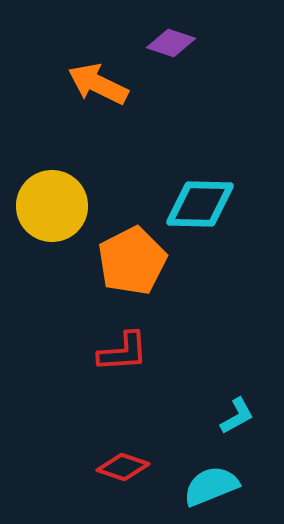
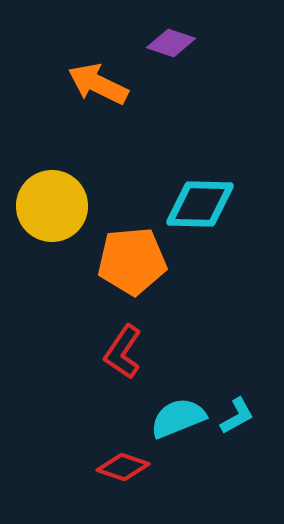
orange pentagon: rotated 22 degrees clockwise
red L-shape: rotated 128 degrees clockwise
cyan semicircle: moved 33 px left, 68 px up
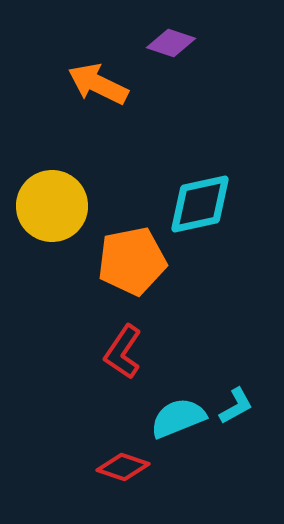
cyan diamond: rotated 14 degrees counterclockwise
orange pentagon: rotated 6 degrees counterclockwise
cyan L-shape: moved 1 px left, 10 px up
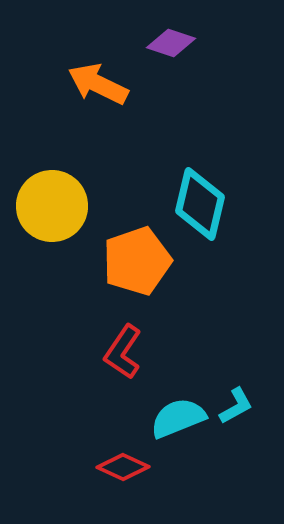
cyan diamond: rotated 64 degrees counterclockwise
orange pentagon: moved 5 px right; rotated 8 degrees counterclockwise
red diamond: rotated 6 degrees clockwise
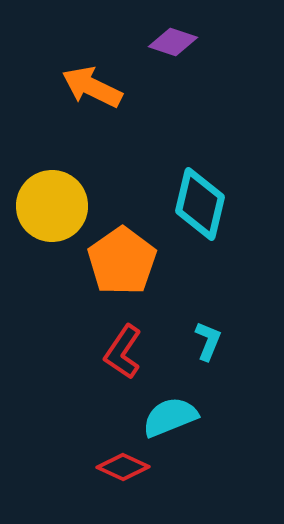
purple diamond: moved 2 px right, 1 px up
orange arrow: moved 6 px left, 3 px down
orange pentagon: moved 15 px left; rotated 16 degrees counterclockwise
cyan L-shape: moved 28 px left, 65 px up; rotated 39 degrees counterclockwise
cyan semicircle: moved 8 px left, 1 px up
